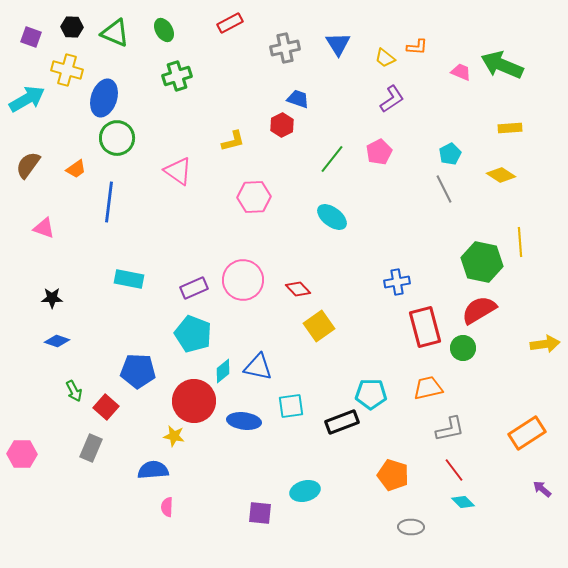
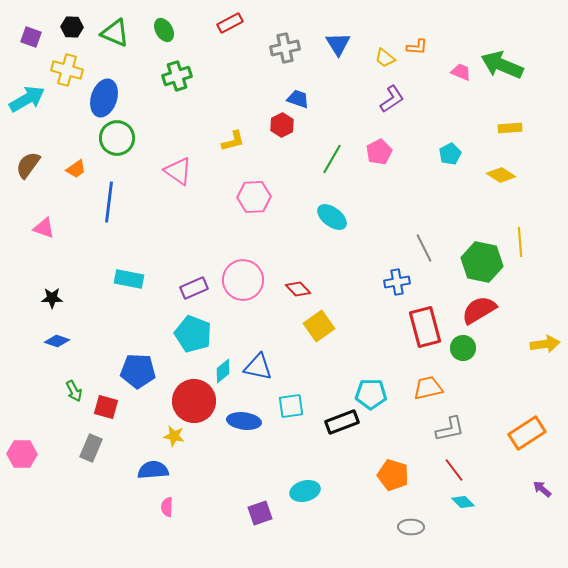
green line at (332, 159): rotated 8 degrees counterclockwise
gray line at (444, 189): moved 20 px left, 59 px down
red square at (106, 407): rotated 25 degrees counterclockwise
purple square at (260, 513): rotated 25 degrees counterclockwise
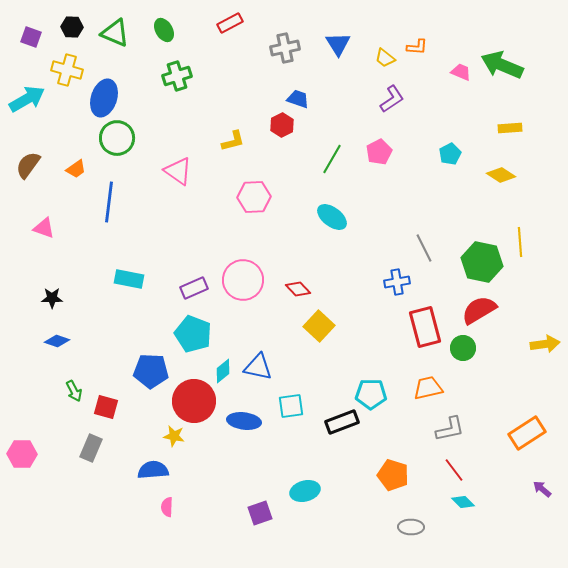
yellow square at (319, 326): rotated 12 degrees counterclockwise
blue pentagon at (138, 371): moved 13 px right
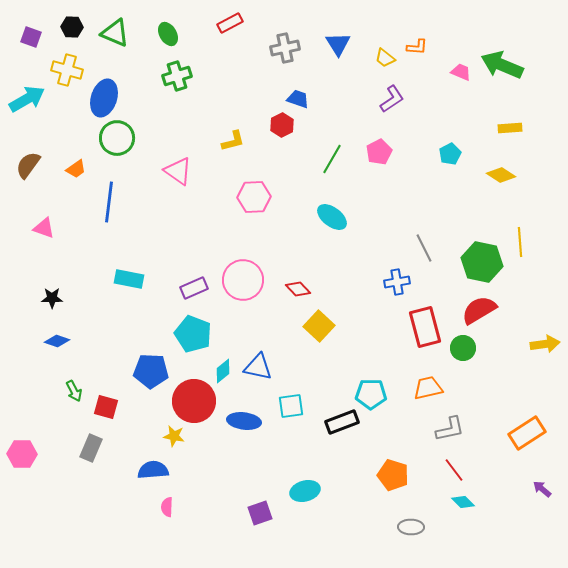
green ellipse at (164, 30): moved 4 px right, 4 px down
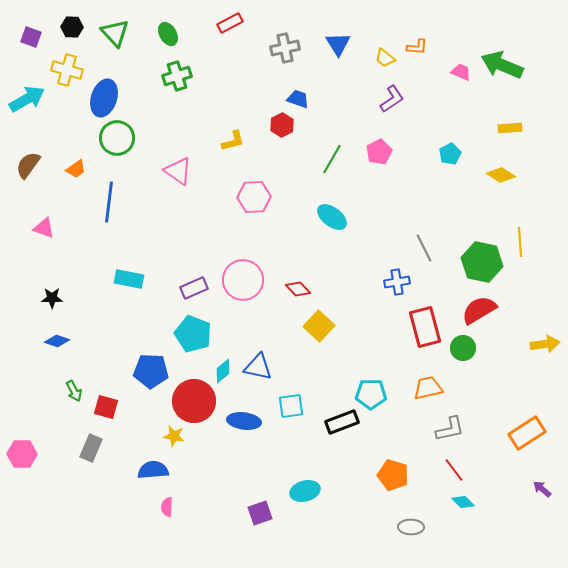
green triangle at (115, 33): rotated 24 degrees clockwise
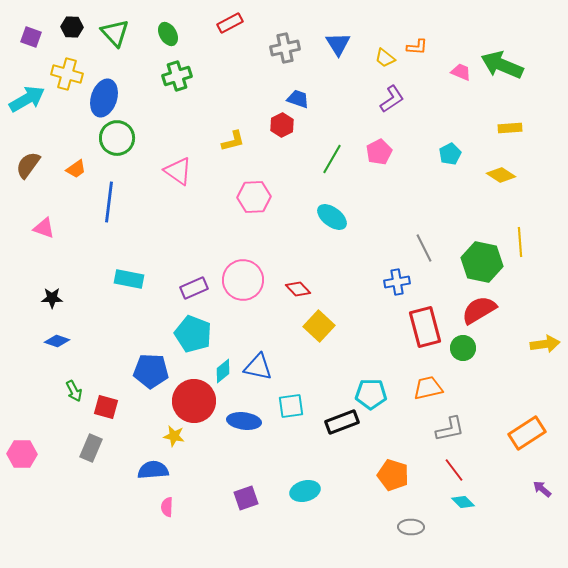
yellow cross at (67, 70): moved 4 px down
purple square at (260, 513): moved 14 px left, 15 px up
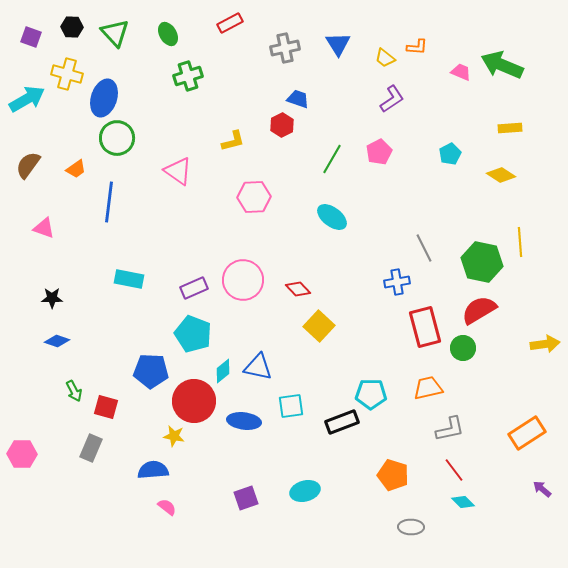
green cross at (177, 76): moved 11 px right
pink semicircle at (167, 507): rotated 126 degrees clockwise
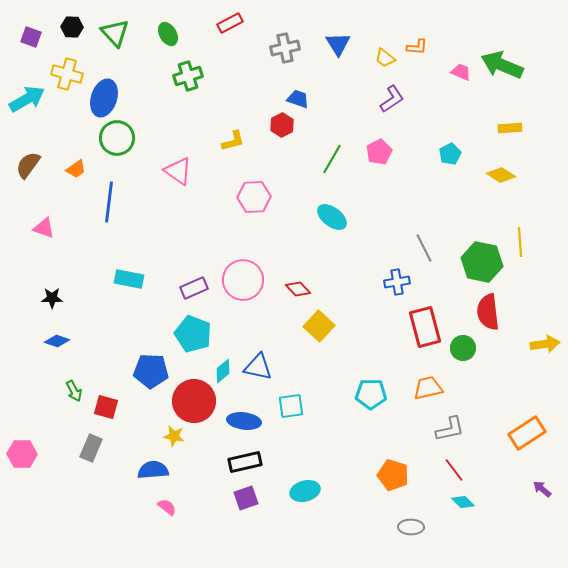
red semicircle at (479, 310): moved 9 px right, 2 px down; rotated 66 degrees counterclockwise
black rectangle at (342, 422): moved 97 px left, 40 px down; rotated 8 degrees clockwise
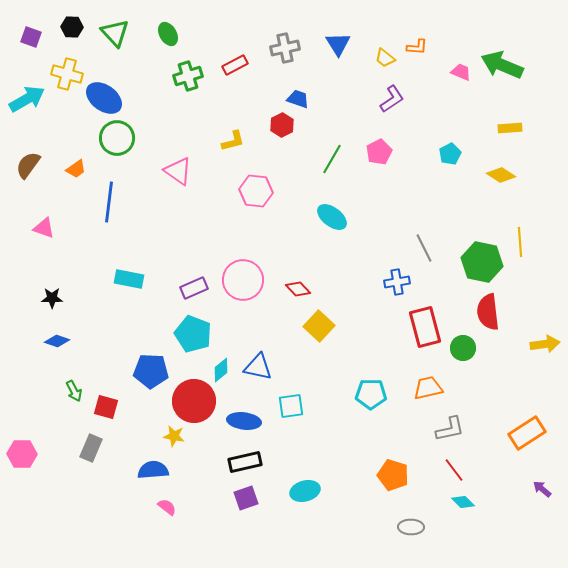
red rectangle at (230, 23): moved 5 px right, 42 px down
blue ellipse at (104, 98): rotated 72 degrees counterclockwise
pink hexagon at (254, 197): moved 2 px right, 6 px up; rotated 8 degrees clockwise
cyan diamond at (223, 371): moved 2 px left, 1 px up
